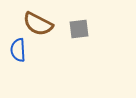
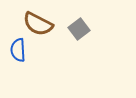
gray square: rotated 30 degrees counterclockwise
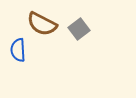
brown semicircle: moved 4 px right
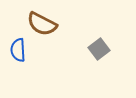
gray square: moved 20 px right, 20 px down
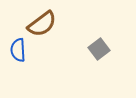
brown semicircle: rotated 64 degrees counterclockwise
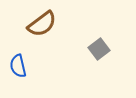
blue semicircle: moved 16 px down; rotated 10 degrees counterclockwise
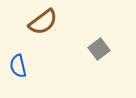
brown semicircle: moved 1 px right, 2 px up
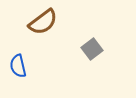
gray square: moved 7 px left
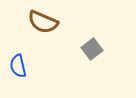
brown semicircle: rotated 60 degrees clockwise
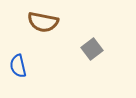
brown semicircle: rotated 12 degrees counterclockwise
